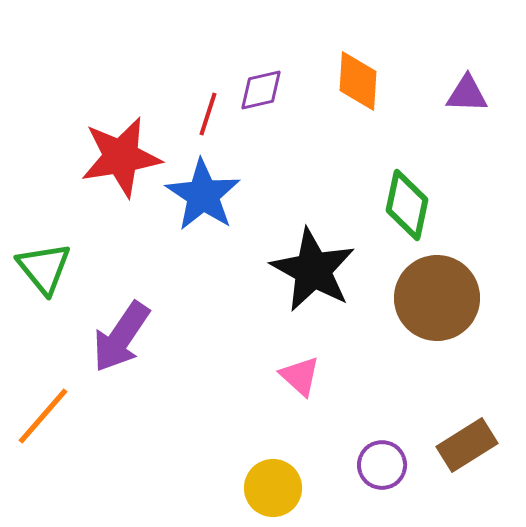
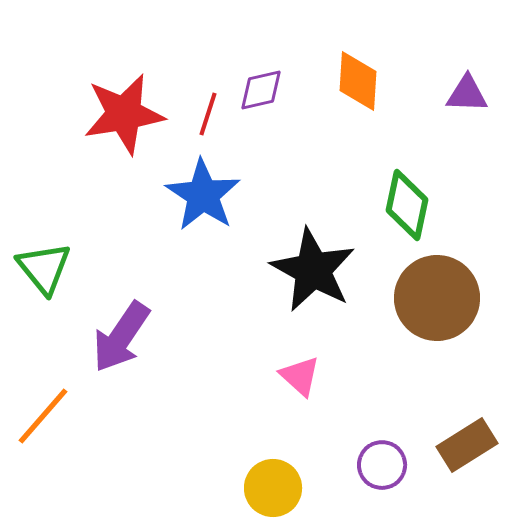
red star: moved 3 px right, 43 px up
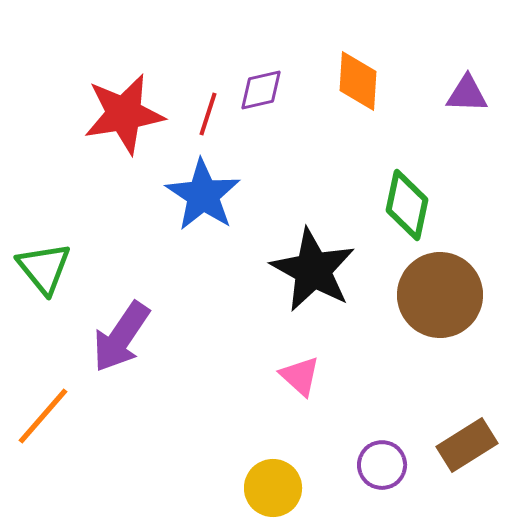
brown circle: moved 3 px right, 3 px up
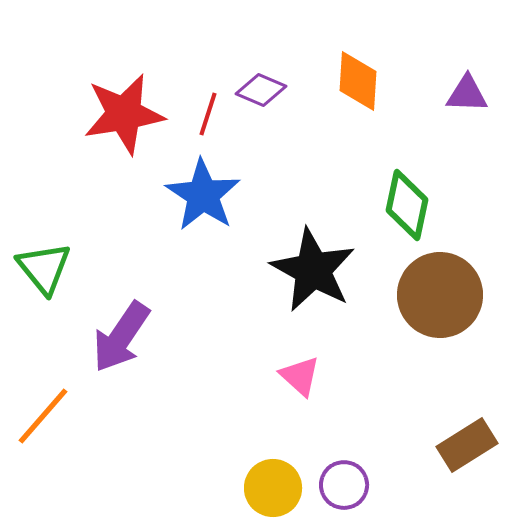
purple diamond: rotated 36 degrees clockwise
purple circle: moved 38 px left, 20 px down
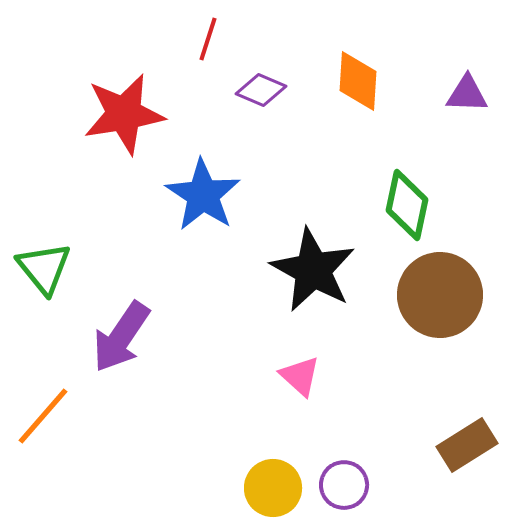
red line: moved 75 px up
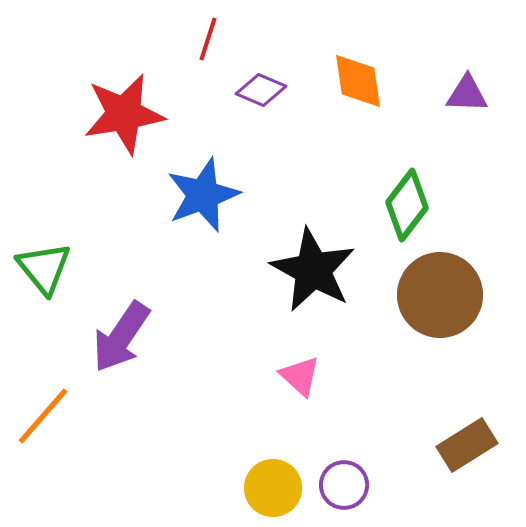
orange diamond: rotated 12 degrees counterclockwise
blue star: rotated 18 degrees clockwise
green diamond: rotated 26 degrees clockwise
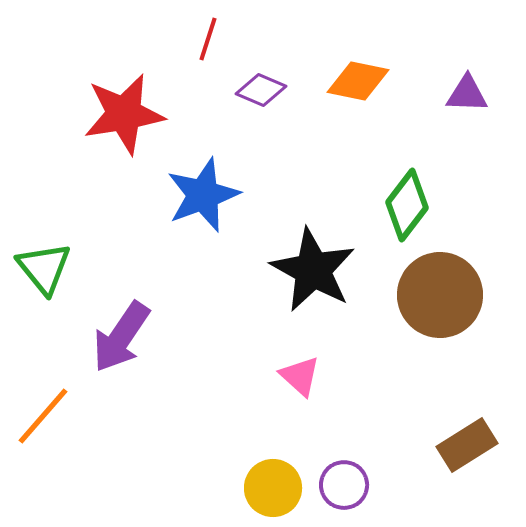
orange diamond: rotated 70 degrees counterclockwise
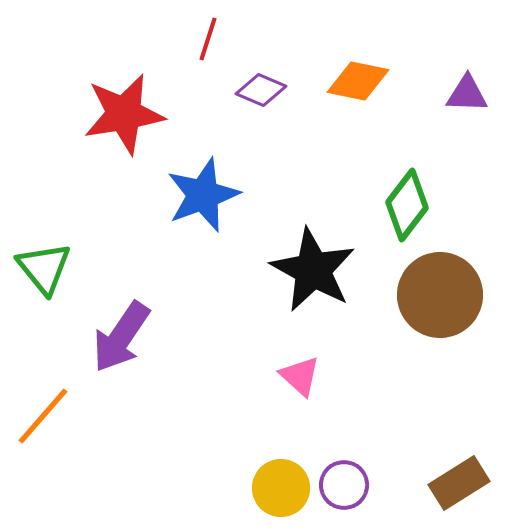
brown rectangle: moved 8 px left, 38 px down
yellow circle: moved 8 px right
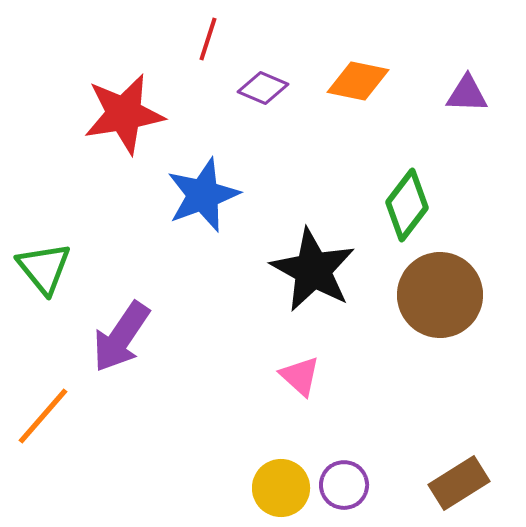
purple diamond: moved 2 px right, 2 px up
